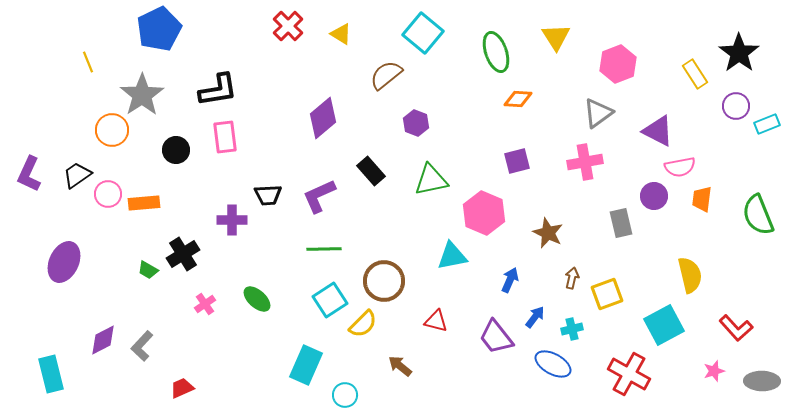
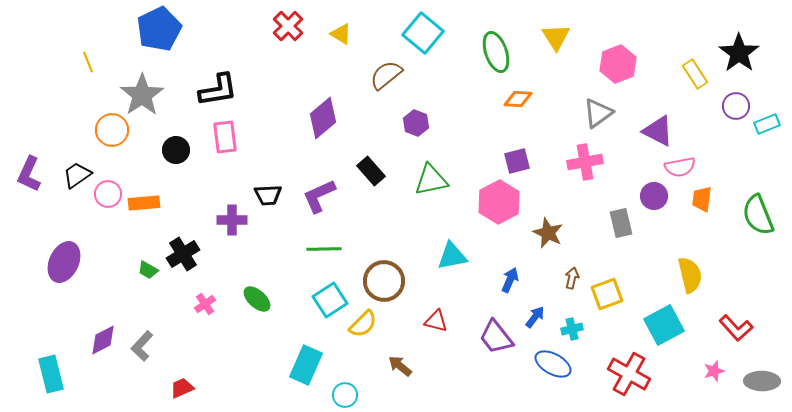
pink hexagon at (484, 213): moved 15 px right, 11 px up; rotated 9 degrees clockwise
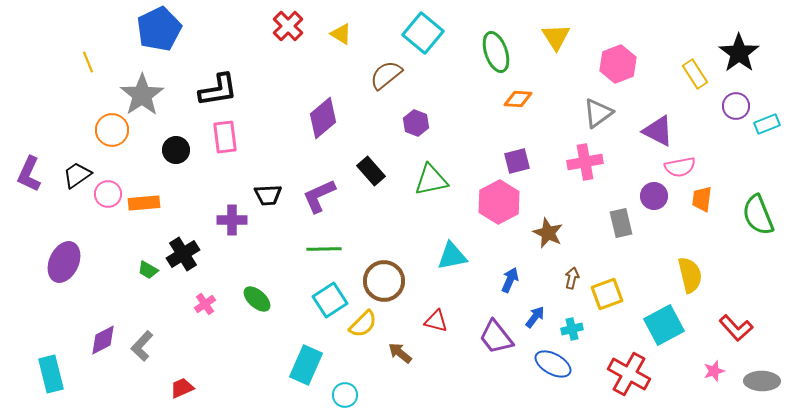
brown arrow at (400, 366): moved 13 px up
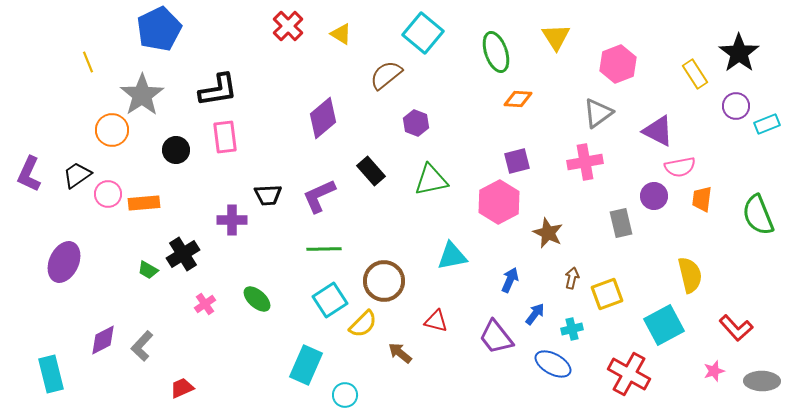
blue arrow at (535, 317): moved 3 px up
